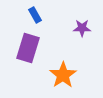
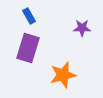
blue rectangle: moved 6 px left, 1 px down
orange star: rotated 20 degrees clockwise
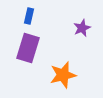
blue rectangle: rotated 42 degrees clockwise
purple star: rotated 24 degrees counterclockwise
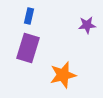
purple star: moved 5 px right, 3 px up; rotated 18 degrees clockwise
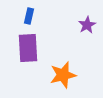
purple star: rotated 24 degrees counterclockwise
purple rectangle: rotated 20 degrees counterclockwise
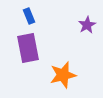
blue rectangle: rotated 35 degrees counterclockwise
purple rectangle: rotated 8 degrees counterclockwise
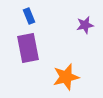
purple star: moved 2 px left; rotated 18 degrees clockwise
orange star: moved 3 px right, 2 px down
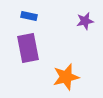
blue rectangle: rotated 56 degrees counterclockwise
purple star: moved 4 px up
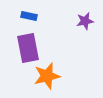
orange star: moved 19 px left, 1 px up
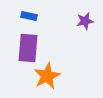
purple rectangle: rotated 16 degrees clockwise
orange star: rotated 12 degrees counterclockwise
